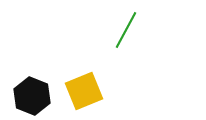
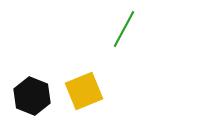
green line: moved 2 px left, 1 px up
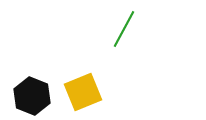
yellow square: moved 1 px left, 1 px down
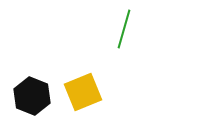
green line: rotated 12 degrees counterclockwise
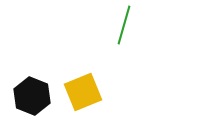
green line: moved 4 px up
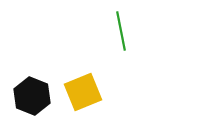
green line: moved 3 px left, 6 px down; rotated 27 degrees counterclockwise
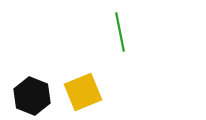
green line: moved 1 px left, 1 px down
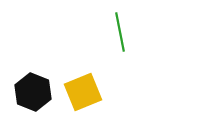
black hexagon: moved 1 px right, 4 px up
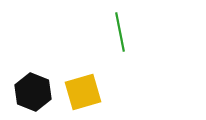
yellow square: rotated 6 degrees clockwise
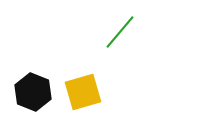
green line: rotated 51 degrees clockwise
